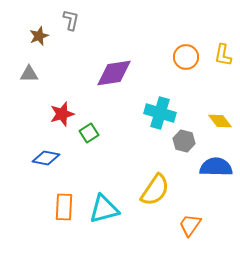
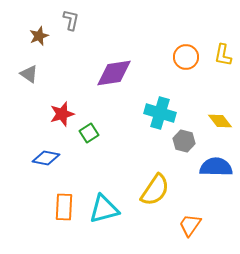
gray triangle: rotated 36 degrees clockwise
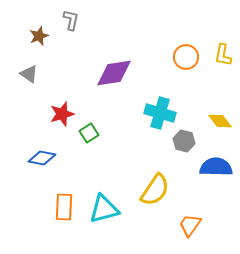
blue diamond: moved 4 px left
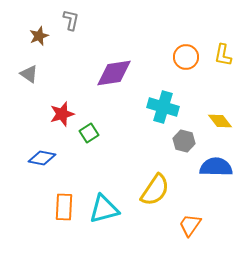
cyan cross: moved 3 px right, 6 px up
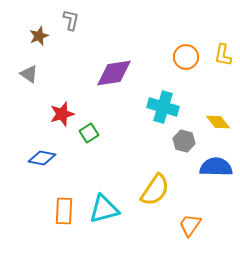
yellow diamond: moved 2 px left, 1 px down
orange rectangle: moved 4 px down
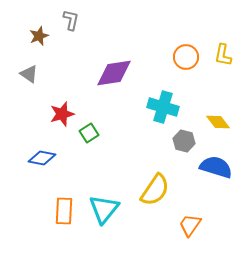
blue semicircle: rotated 16 degrees clockwise
cyan triangle: rotated 36 degrees counterclockwise
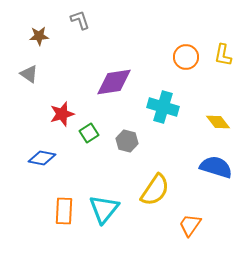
gray L-shape: moved 9 px right; rotated 30 degrees counterclockwise
brown star: rotated 18 degrees clockwise
purple diamond: moved 9 px down
gray hexagon: moved 57 px left
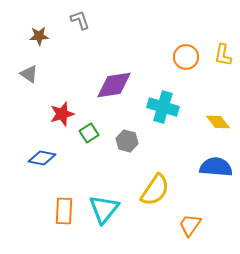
purple diamond: moved 3 px down
blue semicircle: rotated 12 degrees counterclockwise
